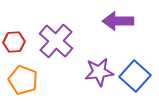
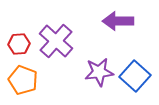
red hexagon: moved 5 px right, 2 px down
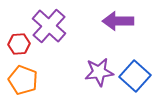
purple cross: moved 7 px left, 15 px up
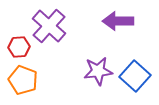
red hexagon: moved 3 px down
purple star: moved 1 px left, 1 px up
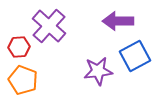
blue square: moved 20 px up; rotated 20 degrees clockwise
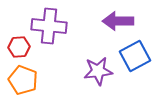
purple cross: rotated 36 degrees counterclockwise
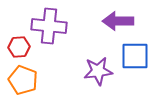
blue square: rotated 28 degrees clockwise
